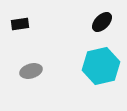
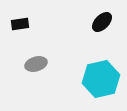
cyan hexagon: moved 13 px down
gray ellipse: moved 5 px right, 7 px up
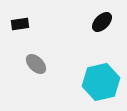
gray ellipse: rotated 60 degrees clockwise
cyan hexagon: moved 3 px down
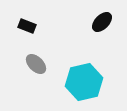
black rectangle: moved 7 px right, 2 px down; rotated 30 degrees clockwise
cyan hexagon: moved 17 px left
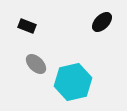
cyan hexagon: moved 11 px left
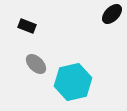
black ellipse: moved 10 px right, 8 px up
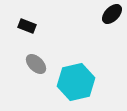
cyan hexagon: moved 3 px right
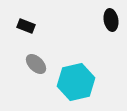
black ellipse: moved 1 px left, 6 px down; rotated 55 degrees counterclockwise
black rectangle: moved 1 px left
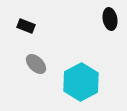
black ellipse: moved 1 px left, 1 px up
cyan hexagon: moved 5 px right; rotated 15 degrees counterclockwise
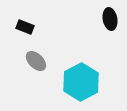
black rectangle: moved 1 px left, 1 px down
gray ellipse: moved 3 px up
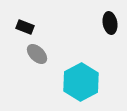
black ellipse: moved 4 px down
gray ellipse: moved 1 px right, 7 px up
